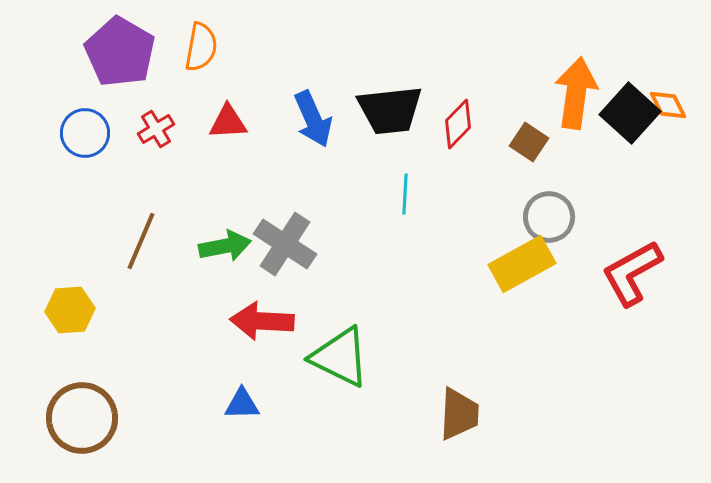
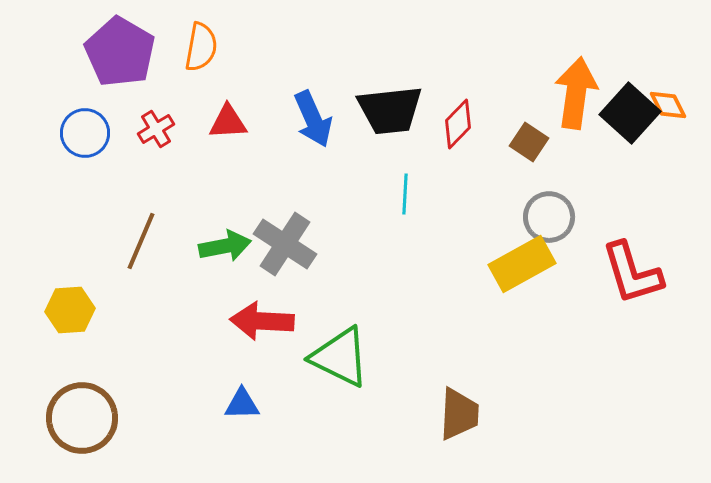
red L-shape: rotated 78 degrees counterclockwise
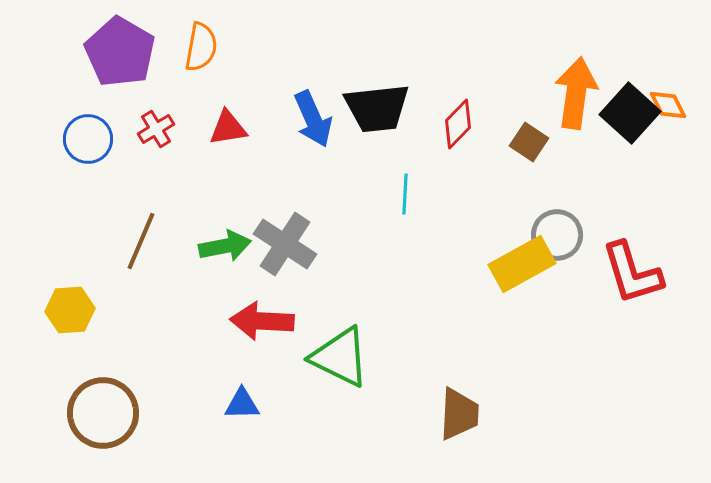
black trapezoid: moved 13 px left, 2 px up
red triangle: moved 6 px down; rotated 6 degrees counterclockwise
blue circle: moved 3 px right, 6 px down
gray circle: moved 8 px right, 18 px down
brown circle: moved 21 px right, 5 px up
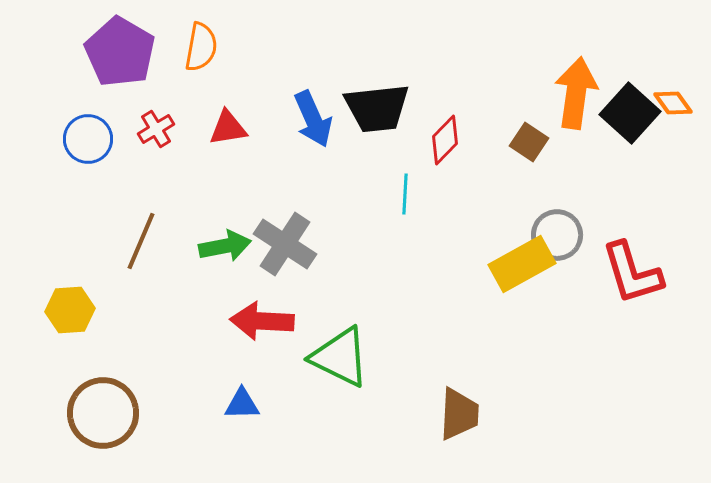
orange diamond: moved 5 px right, 2 px up; rotated 9 degrees counterclockwise
red diamond: moved 13 px left, 16 px down
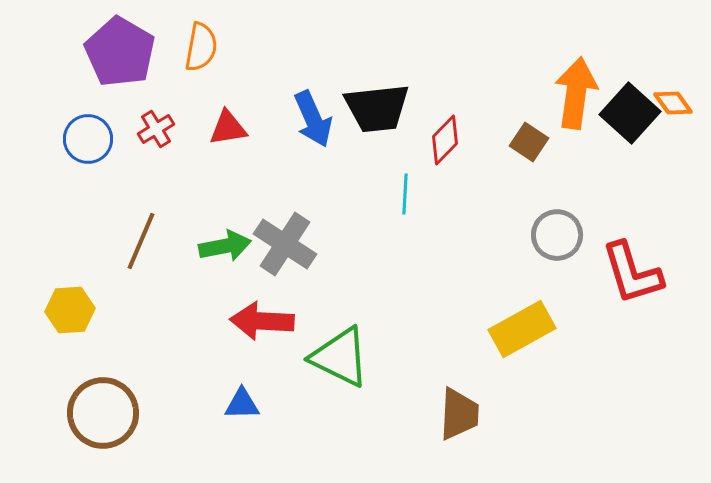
yellow rectangle: moved 65 px down
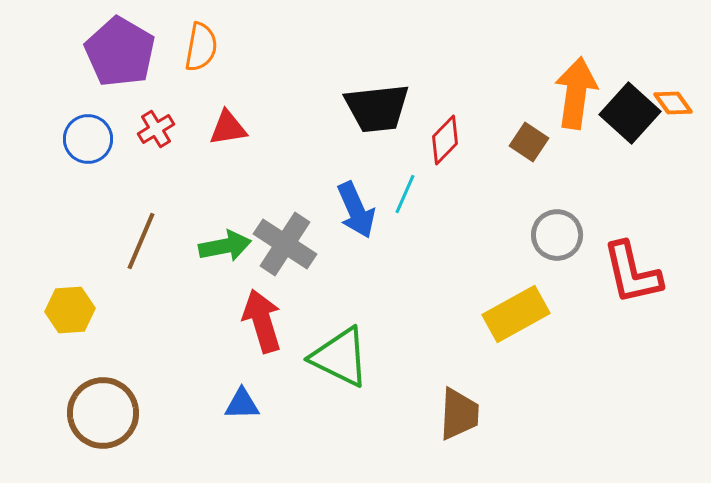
blue arrow: moved 43 px right, 91 px down
cyan line: rotated 21 degrees clockwise
red L-shape: rotated 4 degrees clockwise
red arrow: rotated 70 degrees clockwise
yellow rectangle: moved 6 px left, 15 px up
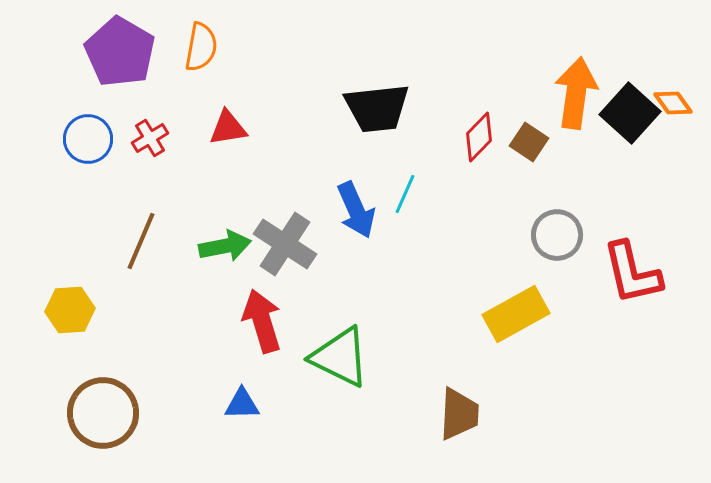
red cross: moved 6 px left, 9 px down
red diamond: moved 34 px right, 3 px up
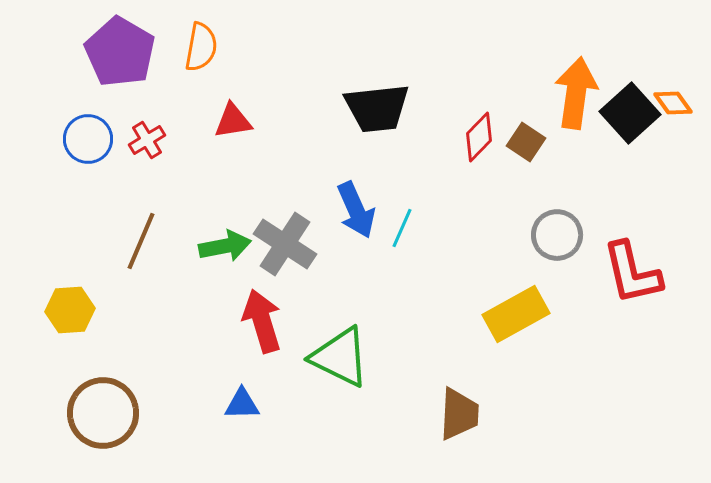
black square: rotated 6 degrees clockwise
red triangle: moved 5 px right, 7 px up
red cross: moved 3 px left, 2 px down
brown square: moved 3 px left
cyan line: moved 3 px left, 34 px down
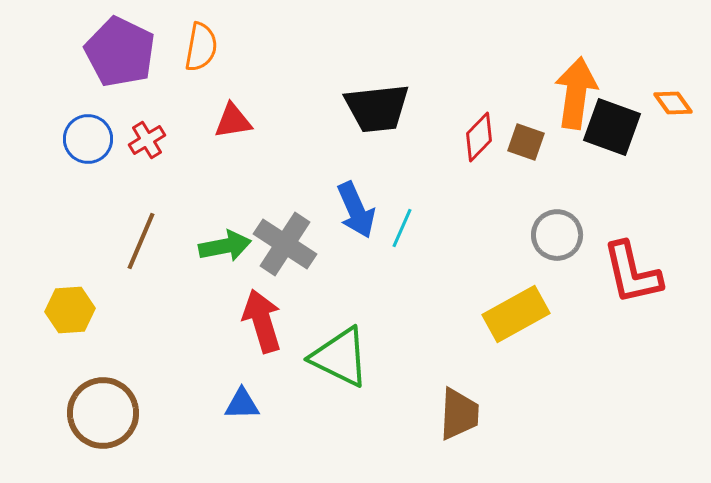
purple pentagon: rotated 4 degrees counterclockwise
black square: moved 18 px left, 14 px down; rotated 28 degrees counterclockwise
brown square: rotated 15 degrees counterclockwise
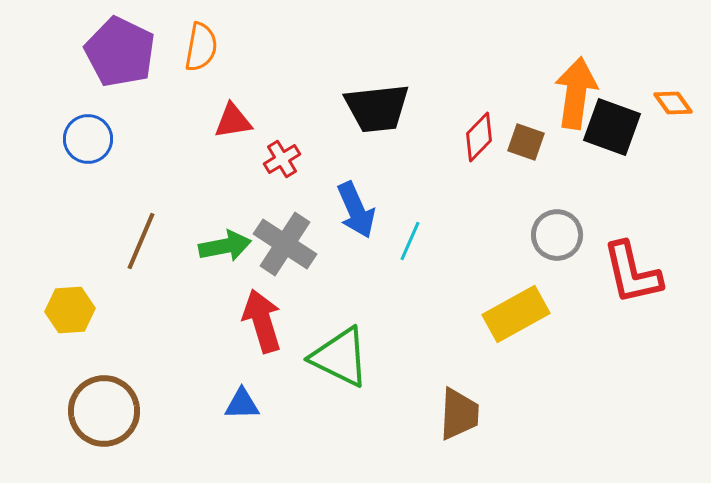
red cross: moved 135 px right, 19 px down
cyan line: moved 8 px right, 13 px down
brown circle: moved 1 px right, 2 px up
